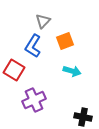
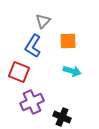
orange square: moved 3 px right; rotated 18 degrees clockwise
red square: moved 5 px right, 2 px down; rotated 10 degrees counterclockwise
purple cross: moved 2 px left, 2 px down
black cross: moved 21 px left; rotated 12 degrees clockwise
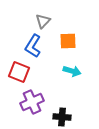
black cross: rotated 18 degrees counterclockwise
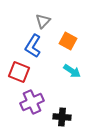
orange square: rotated 30 degrees clockwise
cyan arrow: rotated 18 degrees clockwise
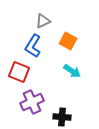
gray triangle: rotated 21 degrees clockwise
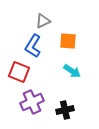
orange square: rotated 24 degrees counterclockwise
black cross: moved 3 px right, 7 px up; rotated 18 degrees counterclockwise
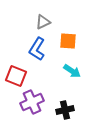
gray triangle: moved 1 px down
blue L-shape: moved 4 px right, 3 px down
red square: moved 3 px left, 4 px down
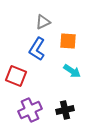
purple cross: moved 2 px left, 8 px down
